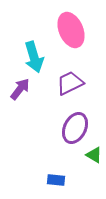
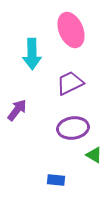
cyan arrow: moved 2 px left, 3 px up; rotated 16 degrees clockwise
purple arrow: moved 3 px left, 21 px down
purple ellipse: moved 2 px left; rotated 56 degrees clockwise
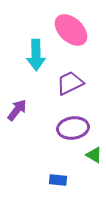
pink ellipse: rotated 24 degrees counterclockwise
cyan arrow: moved 4 px right, 1 px down
blue rectangle: moved 2 px right
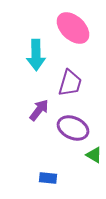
pink ellipse: moved 2 px right, 2 px up
purple trapezoid: rotated 132 degrees clockwise
purple arrow: moved 22 px right
purple ellipse: rotated 32 degrees clockwise
blue rectangle: moved 10 px left, 2 px up
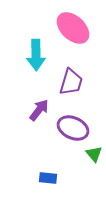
purple trapezoid: moved 1 px right, 1 px up
green triangle: moved 1 px up; rotated 18 degrees clockwise
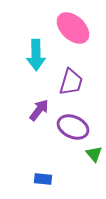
purple ellipse: moved 1 px up
blue rectangle: moved 5 px left, 1 px down
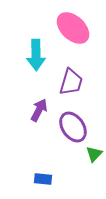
purple arrow: rotated 10 degrees counterclockwise
purple ellipse: rotated 32 degrees clockwise
green triangle: rotated 24 degrees clockwise
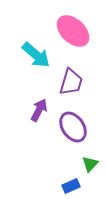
pink ellipse: moved 3 px down
cyan arrow: rotated 48 degrees counterclockwise
green triangle: moved 4 px left, 10 px down
blue rectangle: moved 28 px right, 7 px down; rotated 30 degrees counterclockwise
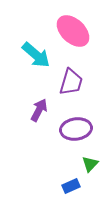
purple ellipse: moved 3 px right, 2 px down; rotated 64 degrees counterclockwise
